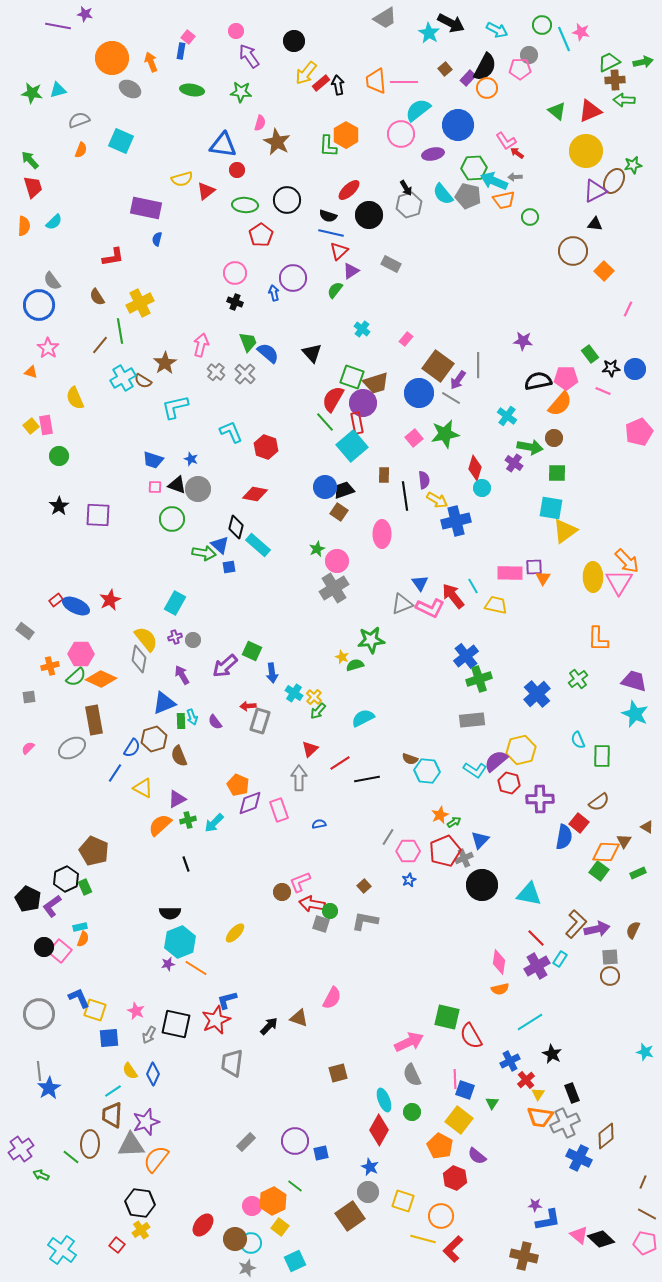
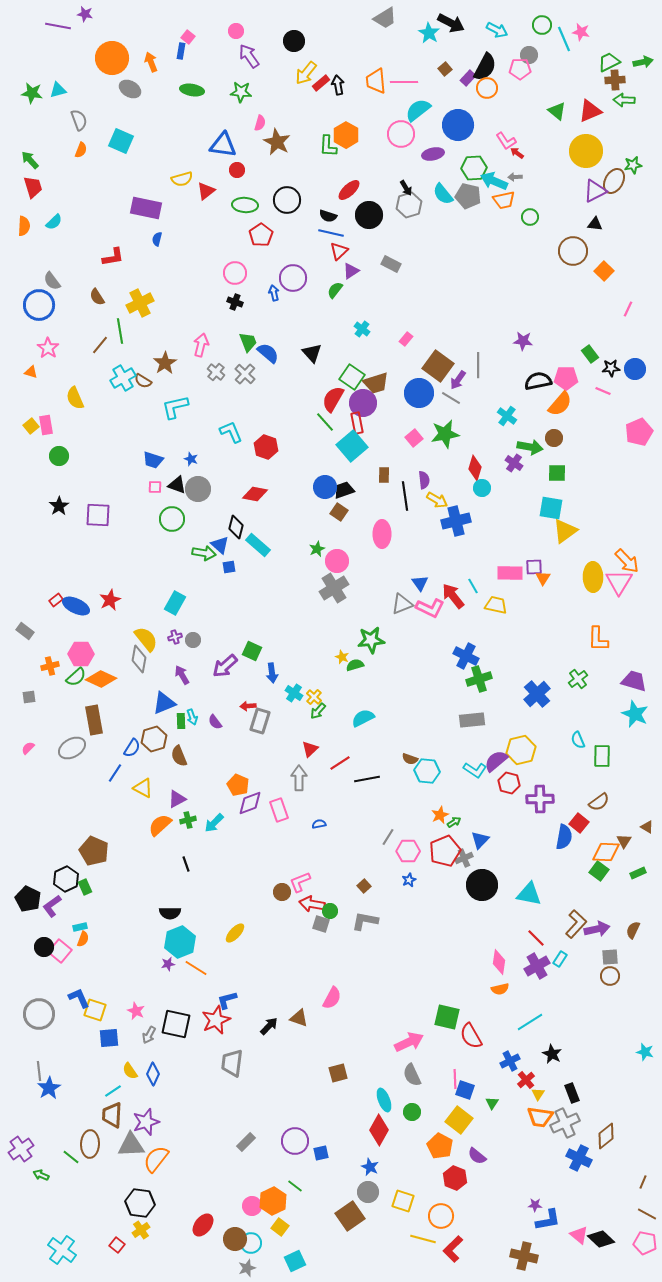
gray semicircle at (79, 120): rotated 90 degrees clockwise
green square at (352, 377): rotated 15 degrees clockwise
blue cross at (466, 656): rotated 25 degrees counterclockwise
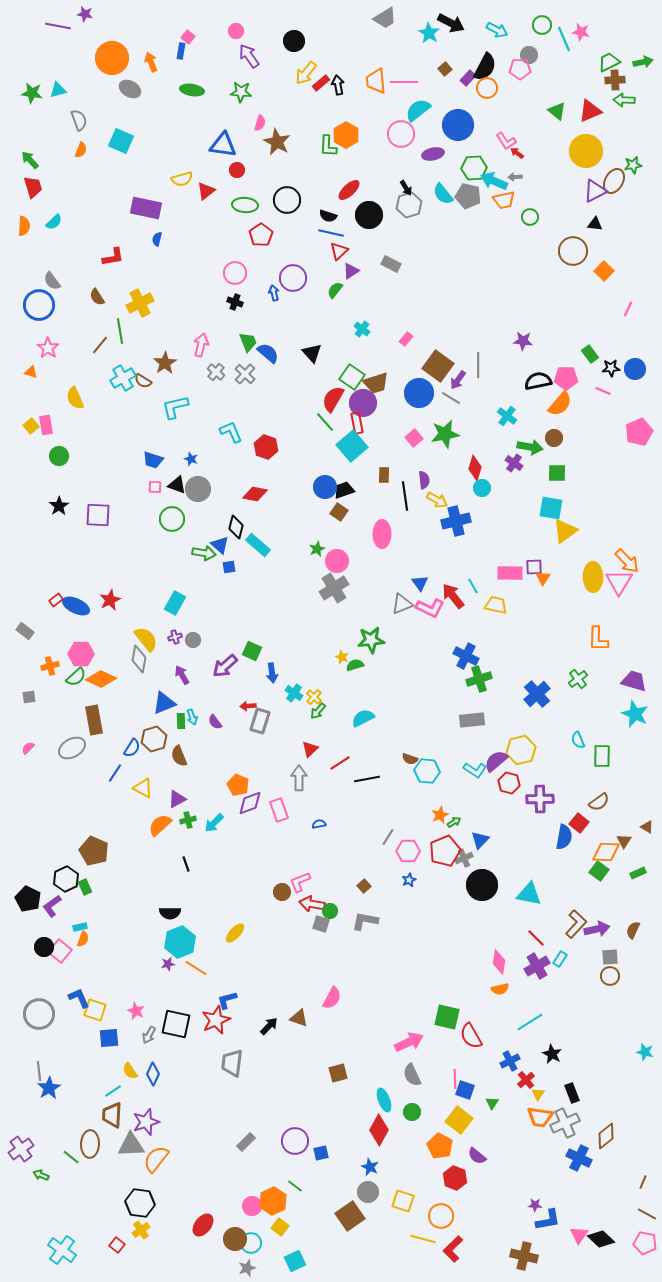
pink triangle at (579, 1235): rotated 24 degrees clockwise
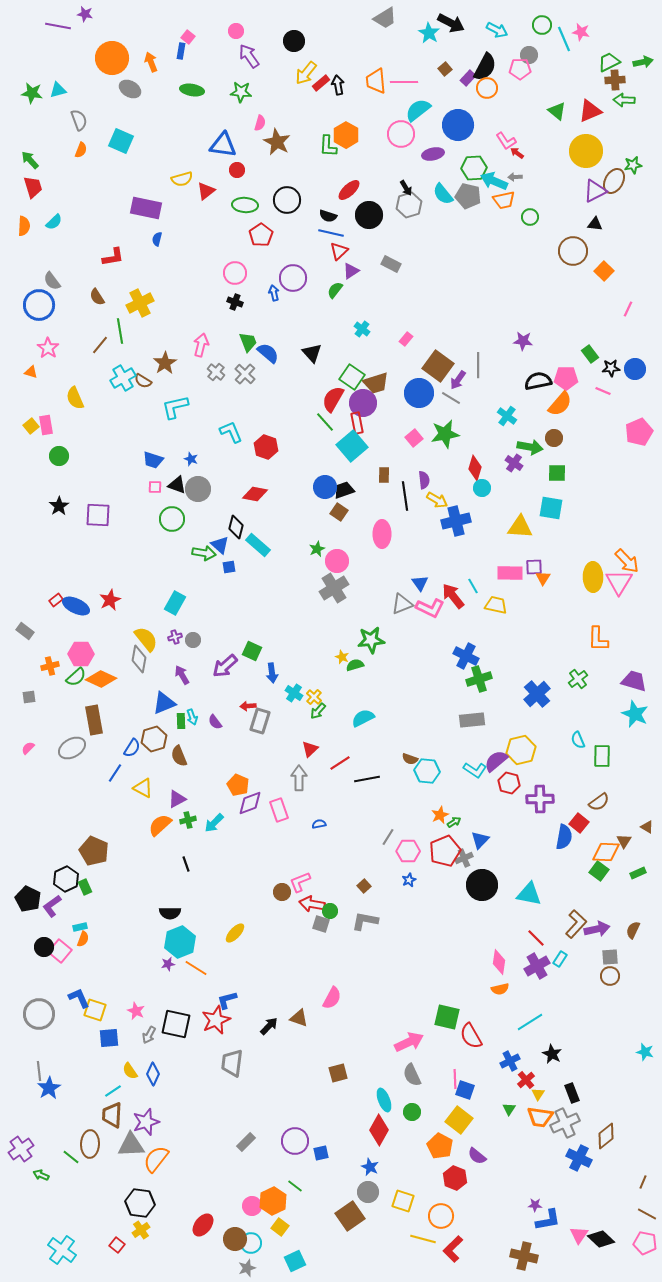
yellow triangle at (565, 531): moved 45 px left, 4 px up; rotated 40 degrees clockwise
green triangle at (492, 1103): moved 17 px right, 6 px down
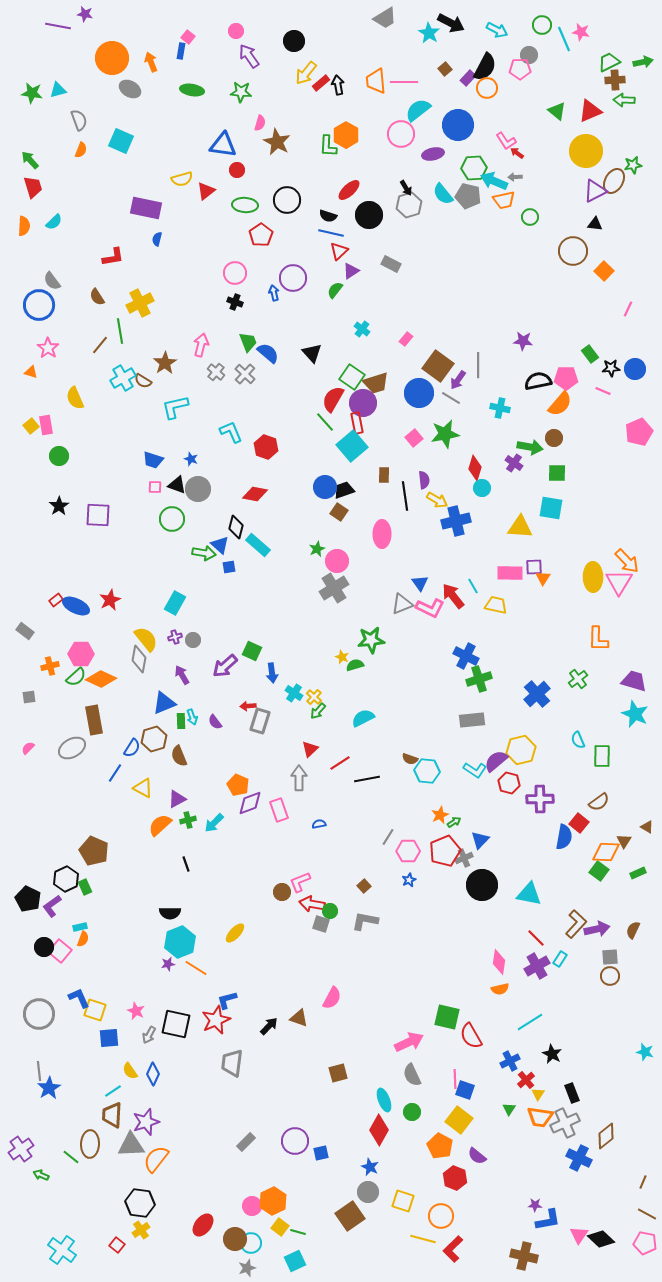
cyan cross at (507, 416): moved 7 px left, 8 px up; rotated 24 degrees counterclockwise
green line at (295, 1186): moved 3 px right, 46 px down; rotated 21 degrees counterclockwise
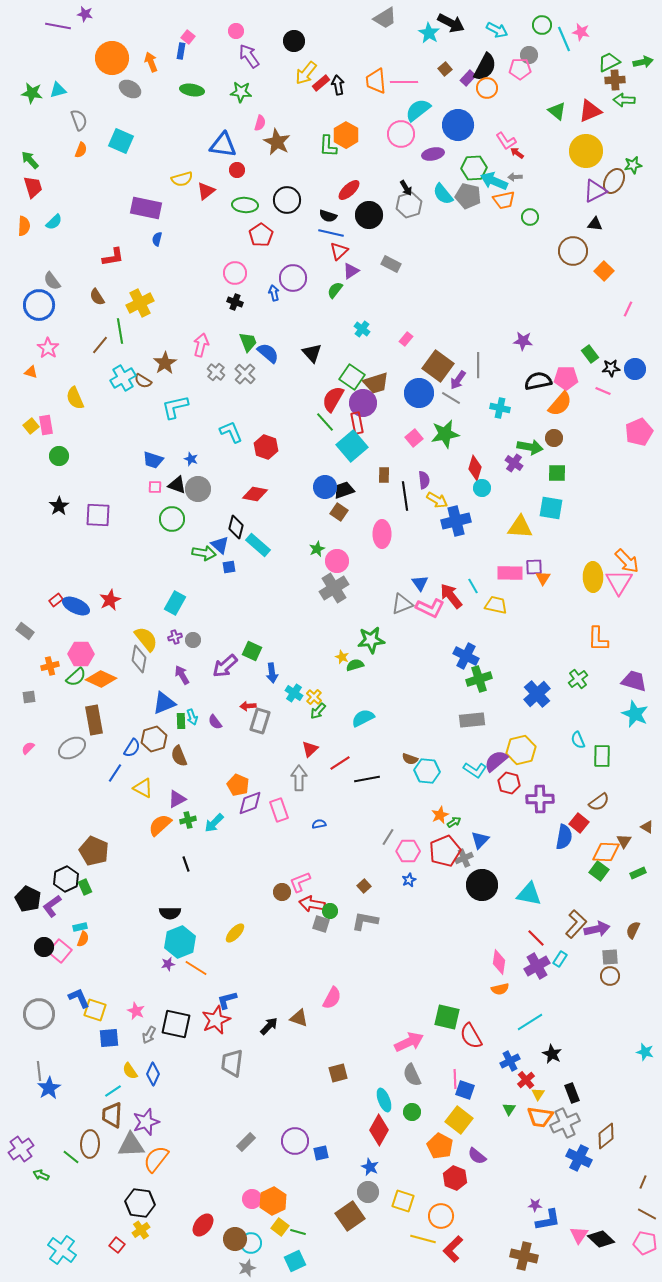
red arrow at (453, 596): moved 2 px left
pink circle at (252, 1206): moved 7 px up
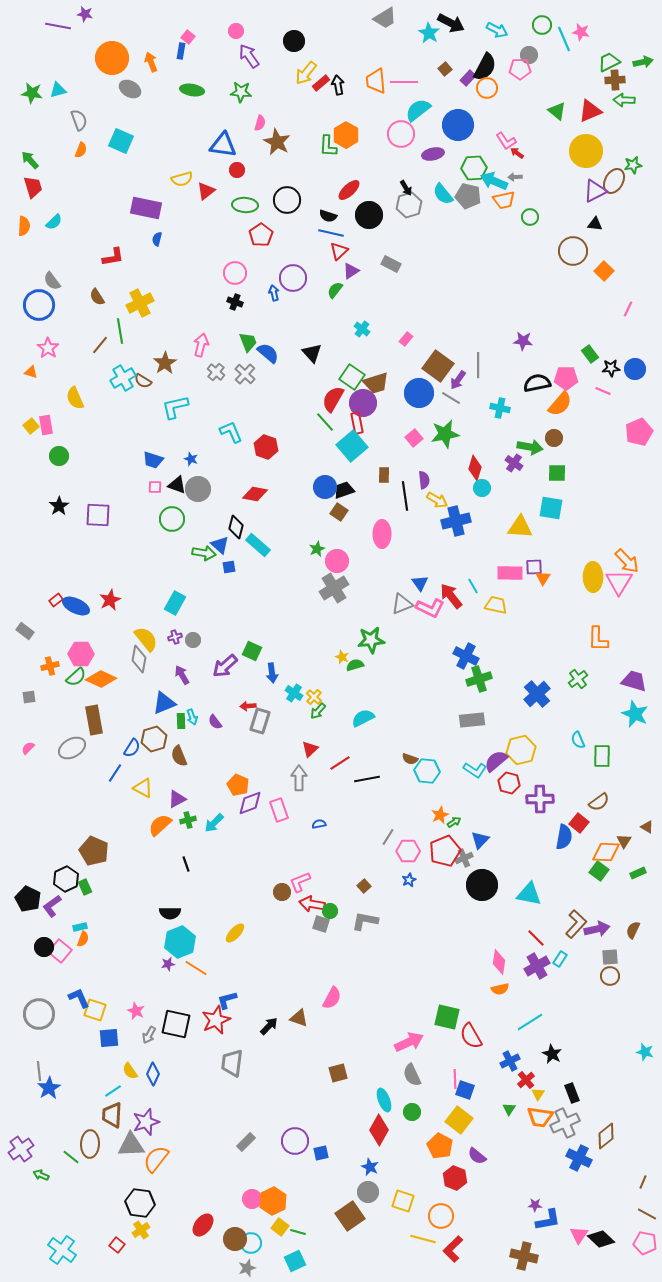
black semicircle at (538, 381): moved 1 px left, 2 px down
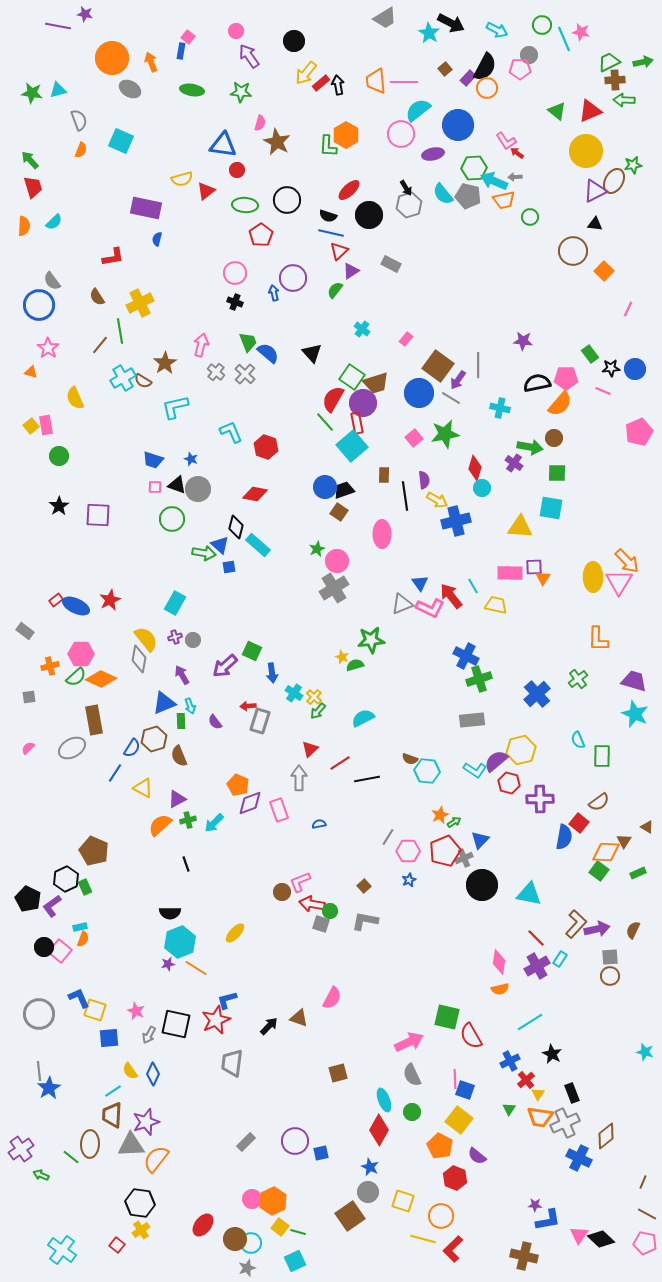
cyan arrow at (192, 717): moved 2 px left, 11 px up
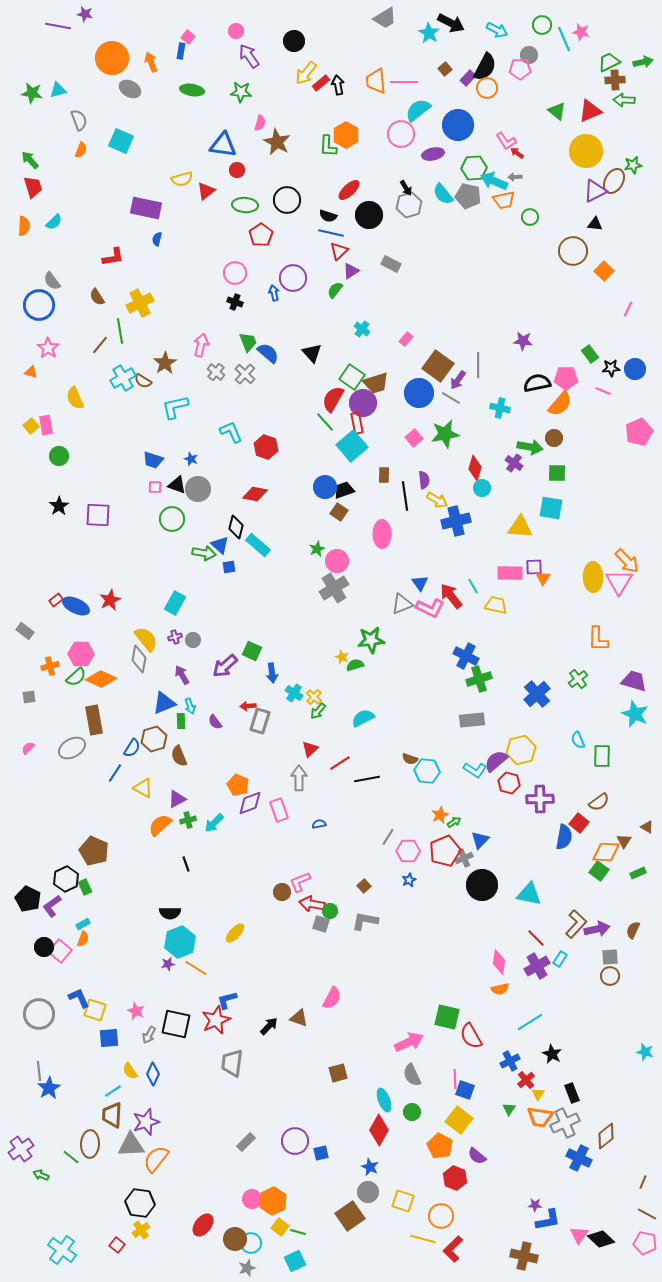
cyan rectangle at (80, 927): moved 3 px right, 3 px up; rotated 16 degrees counterclockwise
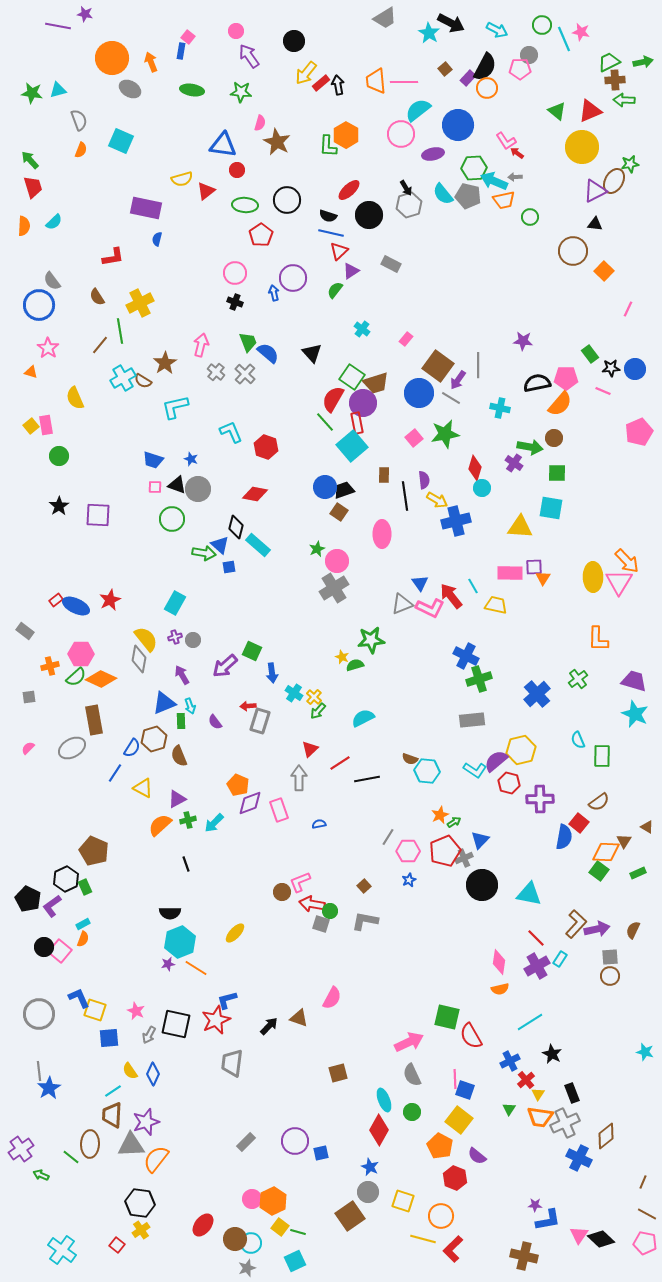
yellow circle at (586, 151): moved 4 px left, 4 px up
green star at (633, 165): moved 3 px left, 1 px up
